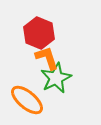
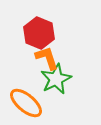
green star: moved 1 px down
orange ellipse: moved 1 px left, 3 px down
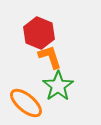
orange L-shape: moved 3 px right, 1 px up
green star: moved 2 px right, 7 px down; rotated 8 degrees counterclockwise
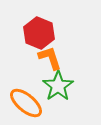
orange L-shape: moved 1 px down
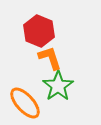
red hexagon: moved 2 px up
orange ellipse: moved 1 px left; rotated 8 degrees clockwise
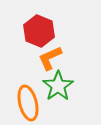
orange L-shape: rotated 96 degrees counterclockwise
orange ellipse: moved 3 px right; rotated 28 degrees clockwise
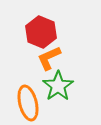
red hexagon: moved 2 px right, 1 px down
orange L-shape: moved 1 px left
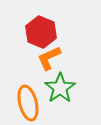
green star: moved 2 px right, 2 px down
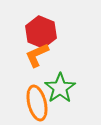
orange L-shape: moved 12 px left, 3 px up
orange ellipse: moved 9 px right
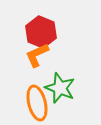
green star: rotated 16 degrees counterclockwise
